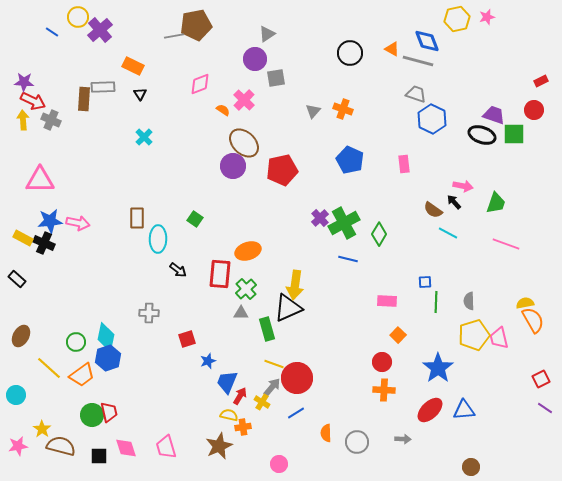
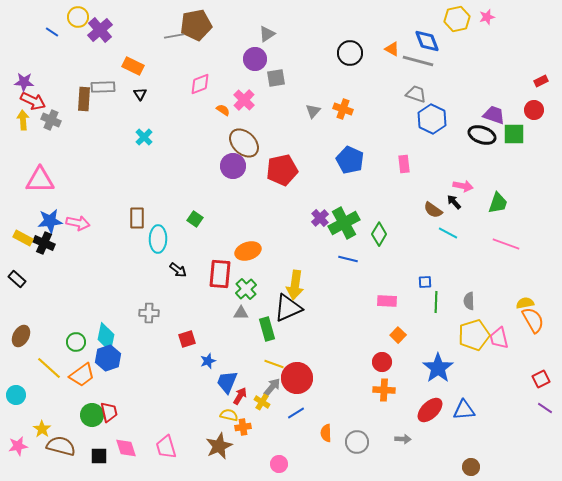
green trapezoid at (496, 203): moved 2 px right
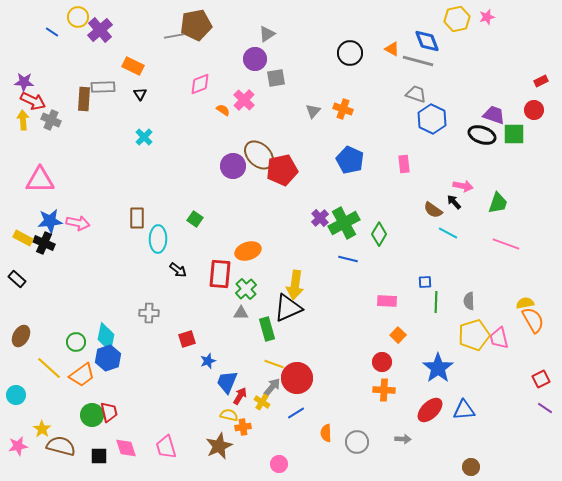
brown ellipse at (244, 143): moved 15 px right, 12 px down
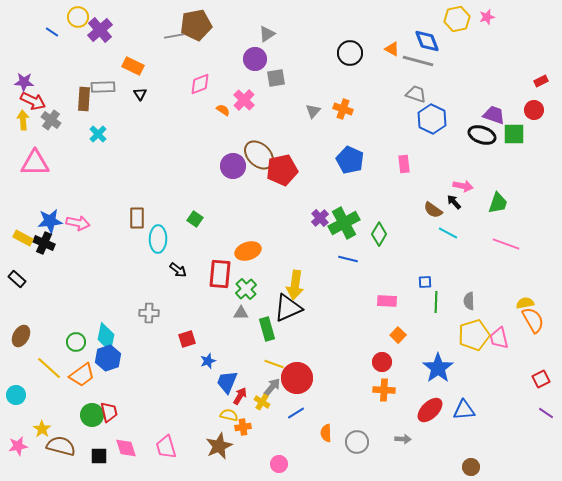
gray cross at (51, 120): rotated 12 degrees clockwise
cyan cross at (144, 137): moved 46 px left, 3 px up
pink triangle at (40, 180): moved 5 px left, 17 px up
purple line at (545, 408): moved 1 px right, 5 px down
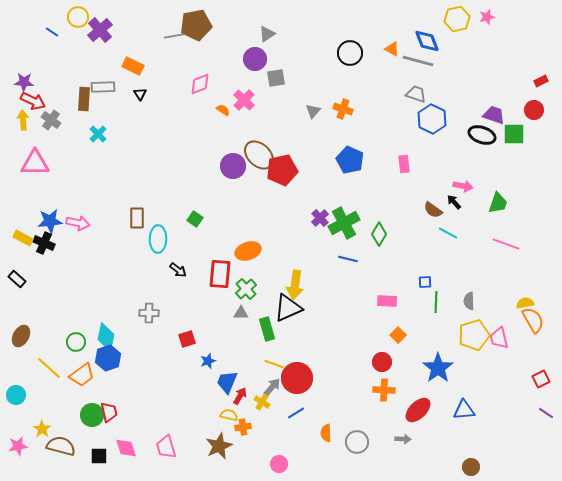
red ellipse at (430, 410): moved 12 px left
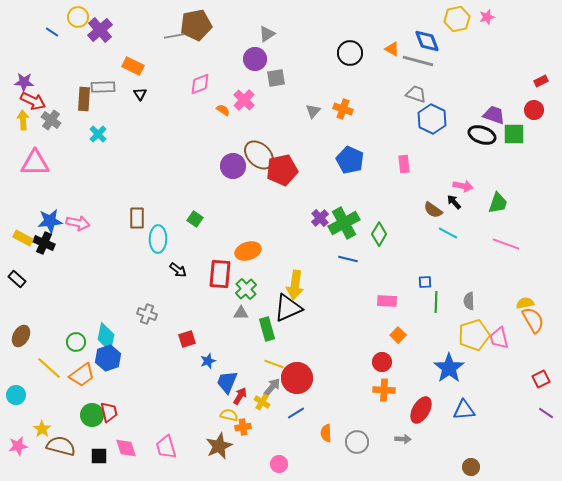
gray cross at (149, 313): moved 2 px left, 1 px down; rotated 18 degrees clockwise
blue star at (438, 368): moved 11 px right
red ellipse at (418, 410): moved 3 px right; rotated 16 degrees counterclockwise
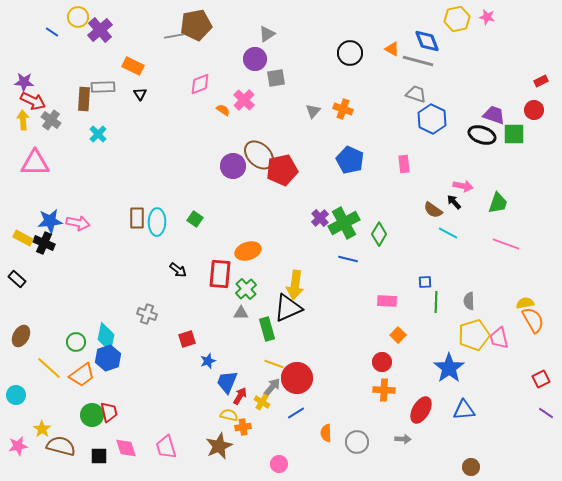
pink star at (487, 17): rotated 28 degrees clockwise
cyan ellipse at (158, 239): moved 1 px left, 17 px up
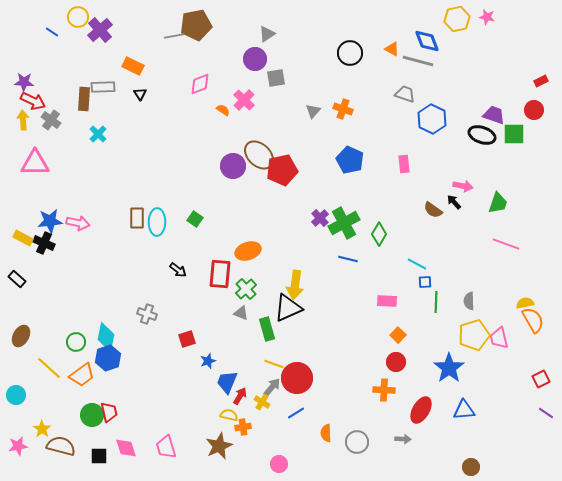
gray trapezoid at (416, 94): moved 11 px left
cyan line at (448, 233): moved 31 px left, 31 px down
gray triangle at (241, 313): rotated 21 degrees clockwise
red circle at (382, 362): moved 14 px right
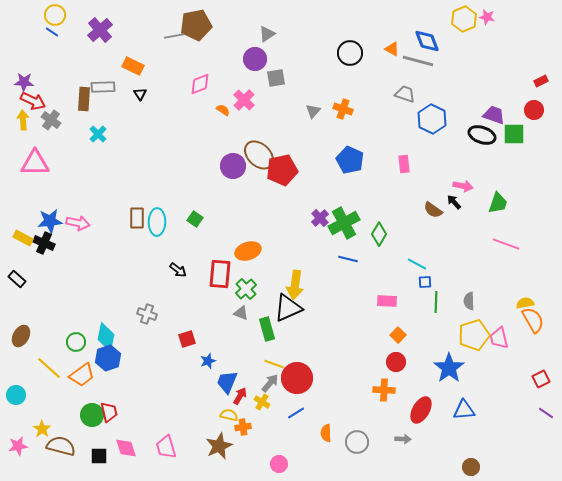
yellow circle at (78, 17): moved 23 px left, 2 px up
yellow hexagon at (457, 19): moved 7 px right; rotated 10 degrees counterclockwise
gray arrow at (272, 387): moved 2 px left, 4 px up
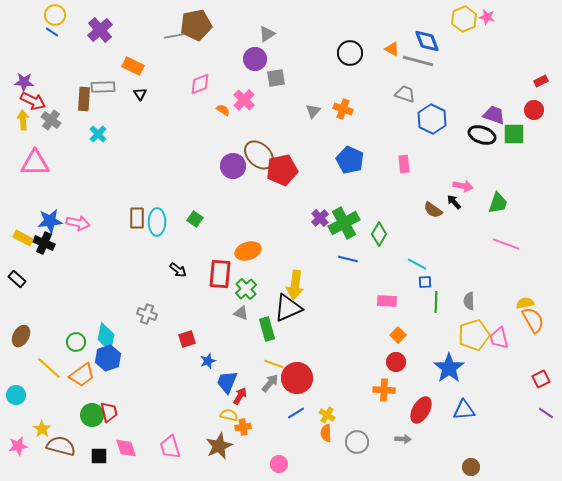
yellow cross at (262, 402): moved 65 px right, 13 px down
pink trapezoid at (166, 447): moved 4 px right
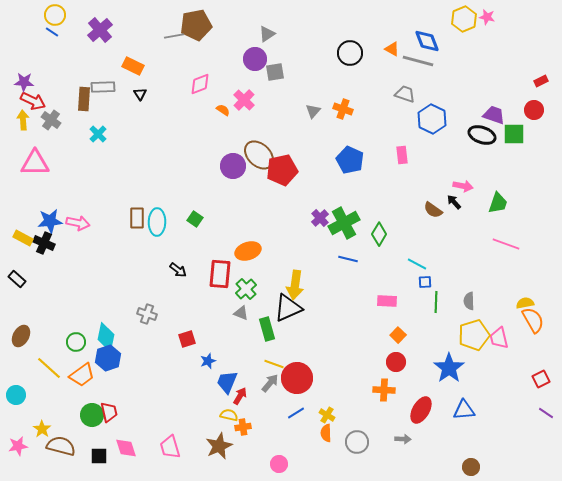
gray square at (276, 78): moved 1 px left, 6 px up
pink rectangle at (404, 164): moved 2 px left, 9 px up
